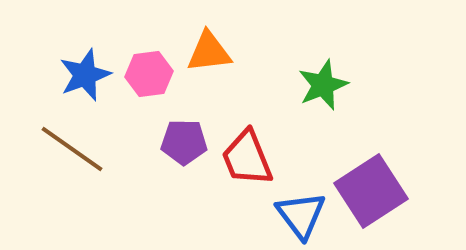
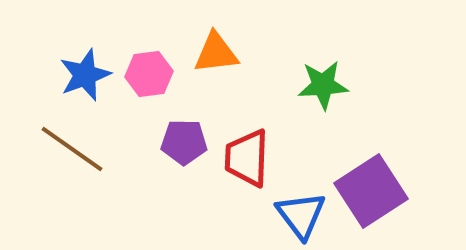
orange triangle: moved 7 px right, 1 px down
green star: rotated 18 degrees clockwise
red trapezoid: rotated 24 degrees clockwise
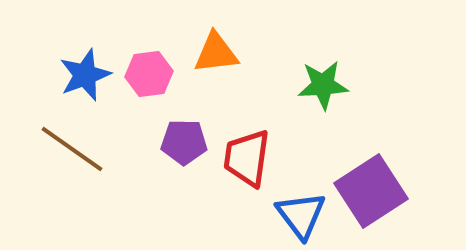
red trapezoid: rotated 6 degrees clockwise
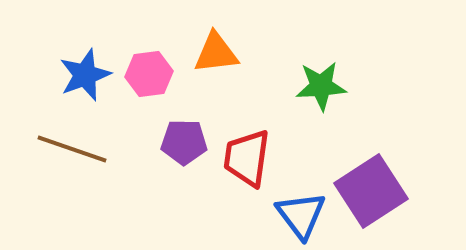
green star: moved 2 px left, 1 px down
brown line: rotated 16 degrees counterclockwise
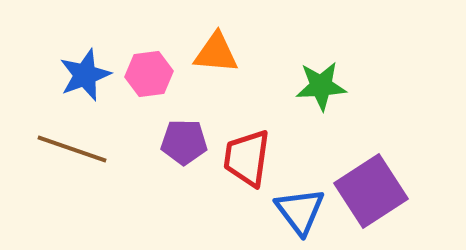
orange triangle: rotated 12 degrees clockwise
blue triangle: moved 1 px left, 4 px up
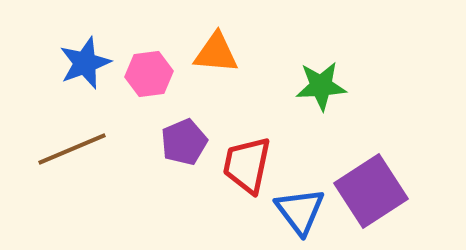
blue star: moved 12 px up
purple pentagon: rotated 24 degrees counterclockwise
brown line: rotated 42 degrees counterclockwise
red trapezoid: moved 7 px down; rotated 4 degrees clockwise
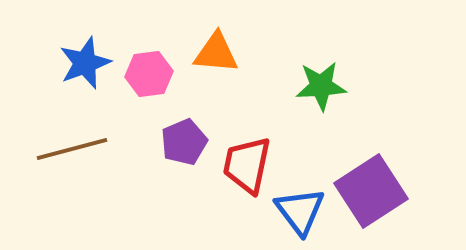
brown line: rotated 8 degrees clockwise
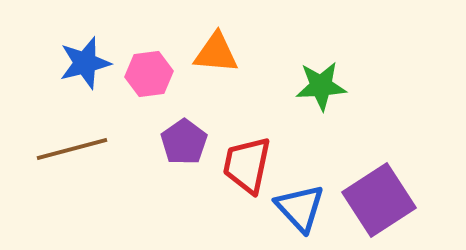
blue star: rotated 6 degrees clockwise
purple pentagon: rotated 12 degrees counterclockwise
purple square: moved 8 px right, 9 px down
blue triangle: moved 3 px up; rotated 6 degrees counterclockwise
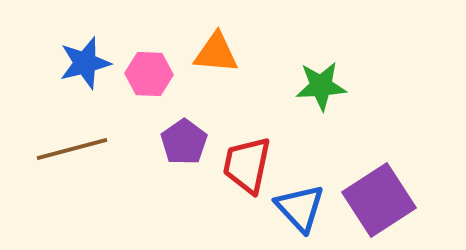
pink hexagon: rotated 9 degrees clockwise
